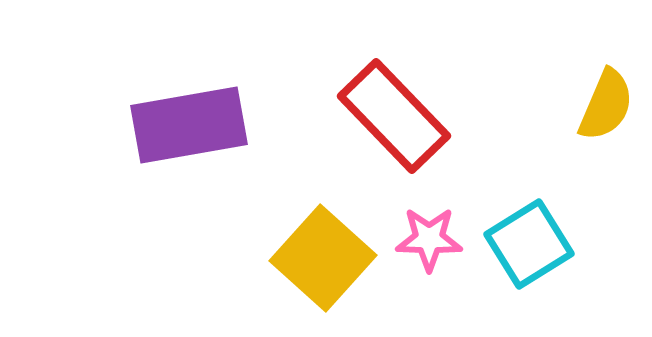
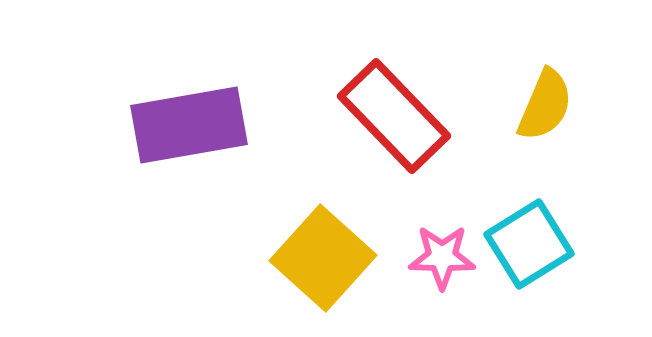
yellow semicircle: moved 61 px left
pink star: moved 13 px right, 18 px down
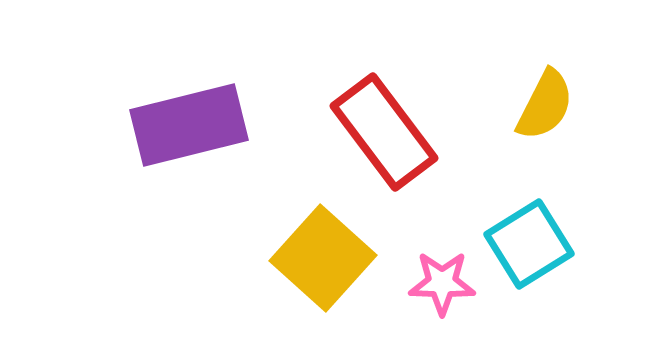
yellow semicircle: rotated 4 degrees clockwise
red rectangle: moved 10 px left, 16 px down; rotated 7 degrees clockwise
purple rectangle: rotated 4 degrees counterclockwise
pink star: moved 26 px down
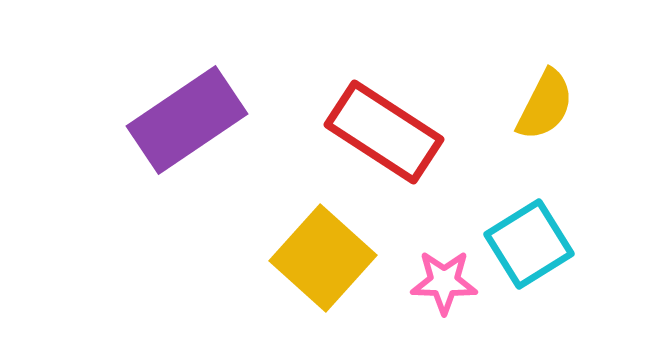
purple rectangle: moved 2 px left, 5 px up; rotated 20 degrees counterclockwise
red rectangle: rotated 20 degrees counterclockwise
pink star: moved 2 px right, 1 px up
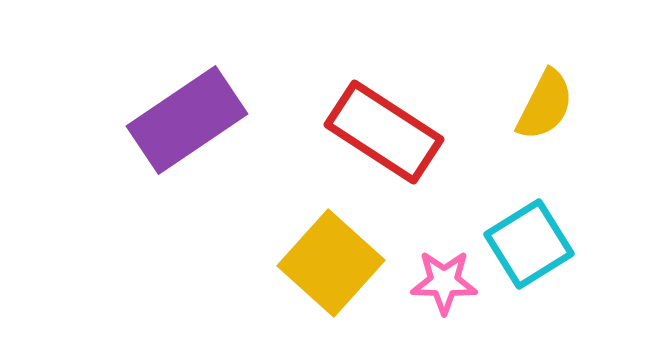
yellow square: moved 8 px right, 5 px down
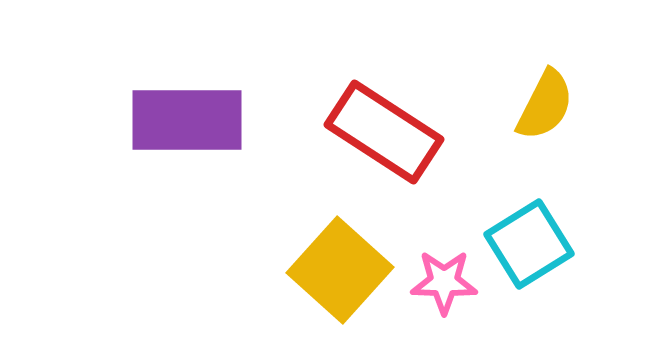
purple rectangle: rotated 34 degrees clockwise
yellow square: moved 9 px right, 7 px down
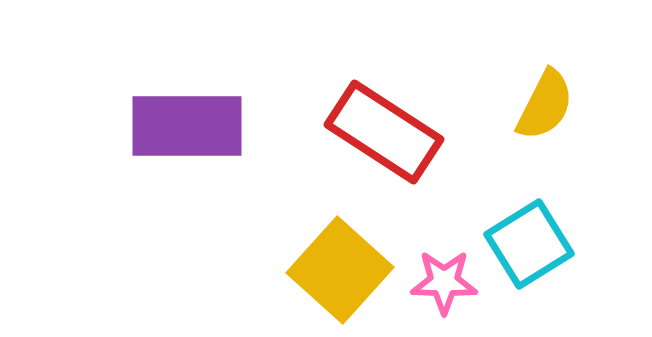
purple rectangle: moved 6 px down
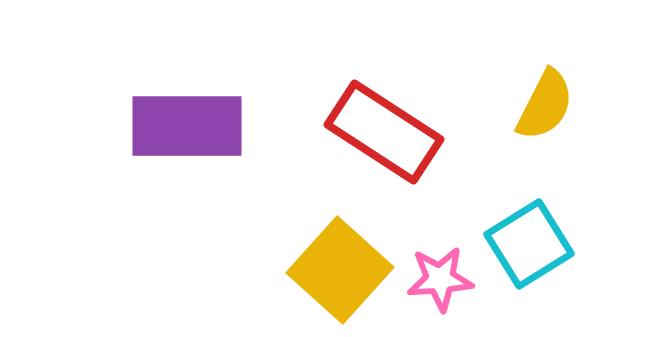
pink star: moved 4 px left, 3 px up; rotated 6 degrees counterclockwise
